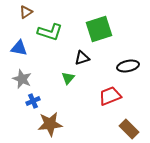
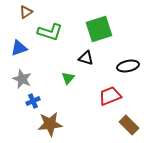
blue triangle: rotated 30 degrees counterclockwise
black triangle: moved 4 px right; rotated 35 degrees clockwise
brown rectangle: moved 4 px up
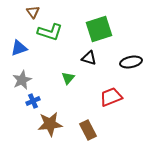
brown triangle: moved 7 px right; rotated 32 degrees counterclockwise
black triangle: moved 3 px right
black ellipse: moved 3 px right, 4 px up
gray star: moved 1 px down; rotated 24 degrees clockwise
red trapezoid: moved 1 px right, 1 px down
brown rectangle: moved 41 px left, 5 px down; rotated 18 degrees clockwise
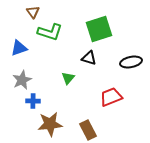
blue cross: rotated 24 degrees clockwise
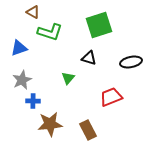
brown triangle: rotated 24 degrees counterclockwise
green square: moved 4 px up
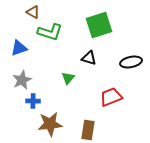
brown rectangle: rotated 36 degrees clockwise
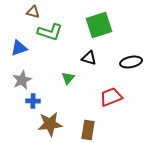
brown triangle: rotated 16 degrees counterclockwise
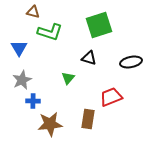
blue triangle: rotated 42 degrees counterclockwise
brown rectangle: moved 11 px up
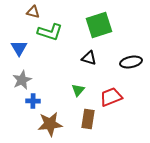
green triangle: moved 10 px right, 12 px down
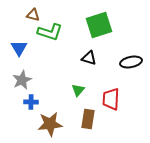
brown triangle: moved 3 px down
red trapezoid: moved 2 px down; rotated 65 degrees counterclockwise
blue cross: moved 2 px left, 1 px down
